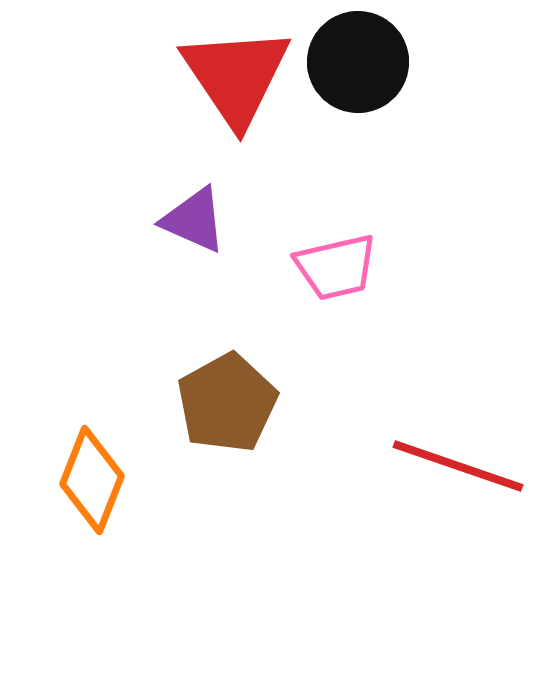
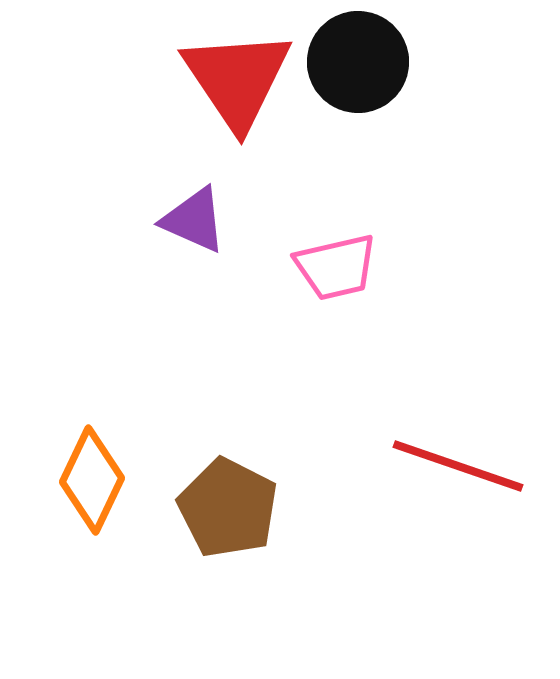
red triangle: moved 1 px right, 3 px down
brown pentagon: moved 1 px right, 105 px down; rotated 16 degrees counterclockwise
orange diamond: rotated 4 degrees clockwise
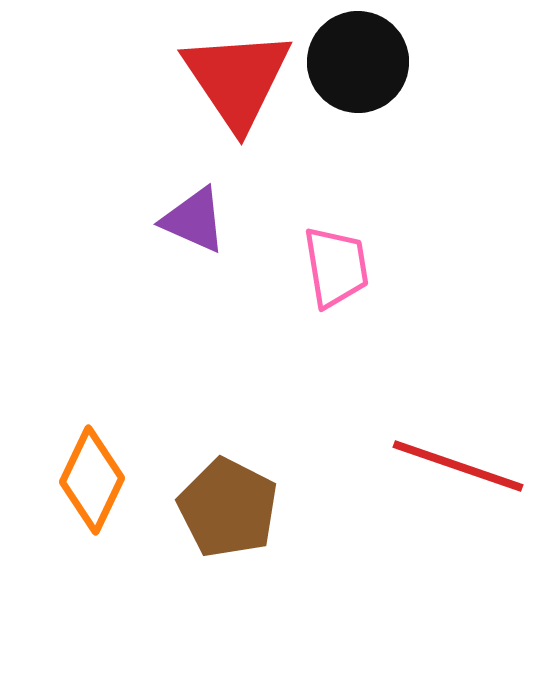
pink trapezoid: rotated 86 degrees counterclockwise
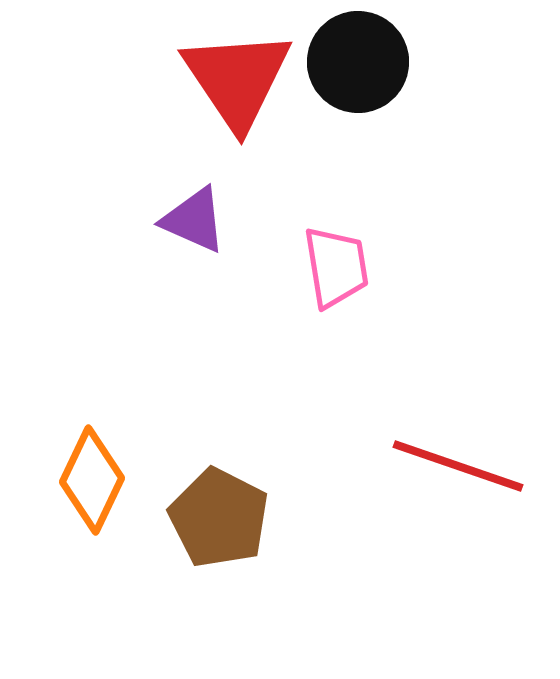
brown pentagon: moved 9 px left, 10 px down
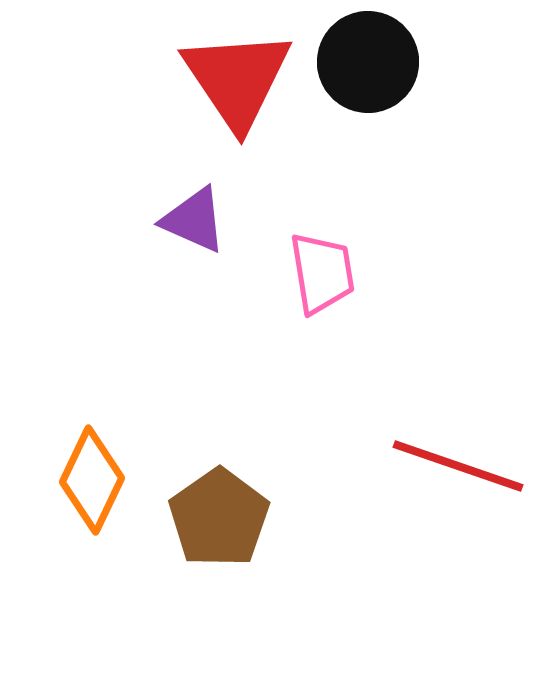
black circle: moved 10 px right
pink trapezoid: moved 14 px left, 6 px down
brown pentagon: rotated 10 degrees clockwise
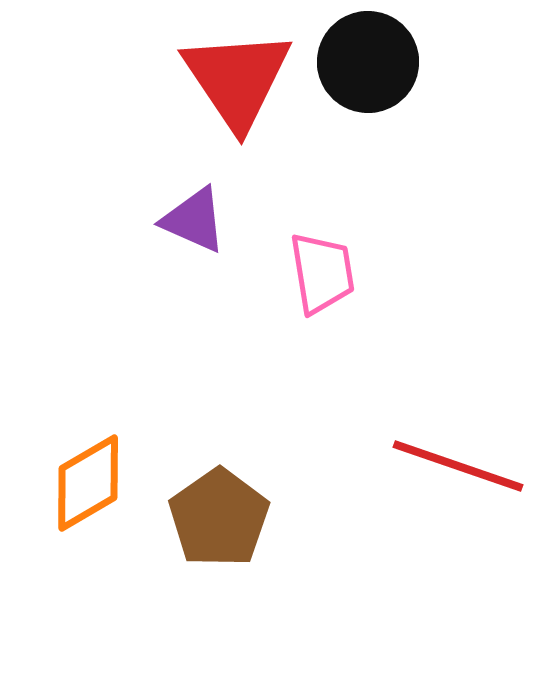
orange diamond: moved 4 px left, 3 px down; rotated 34 degrees clockwise
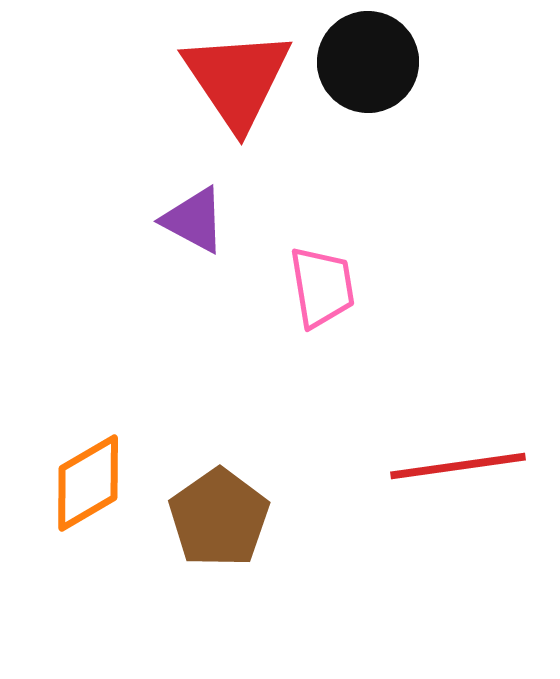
purple triangle: rotated 4 degrees clockwise
pink trapezoid: moved 14 px down
red line: rotated 27 degrees counterclockwise
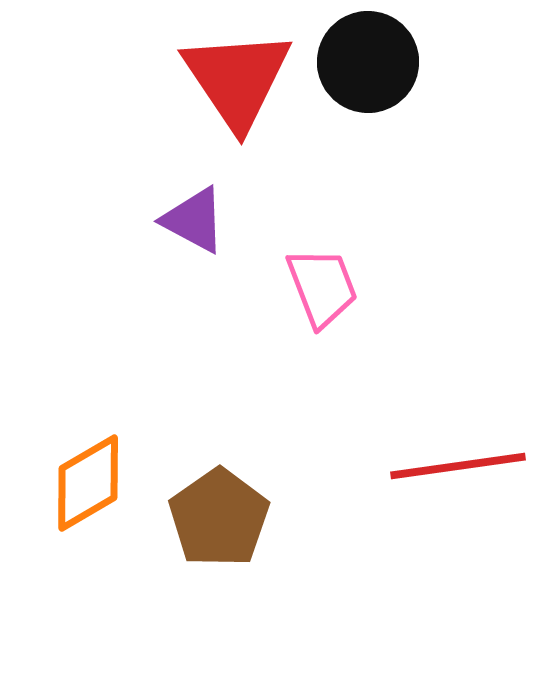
pink trapezoid: rotated 12 degrees counterclockwise
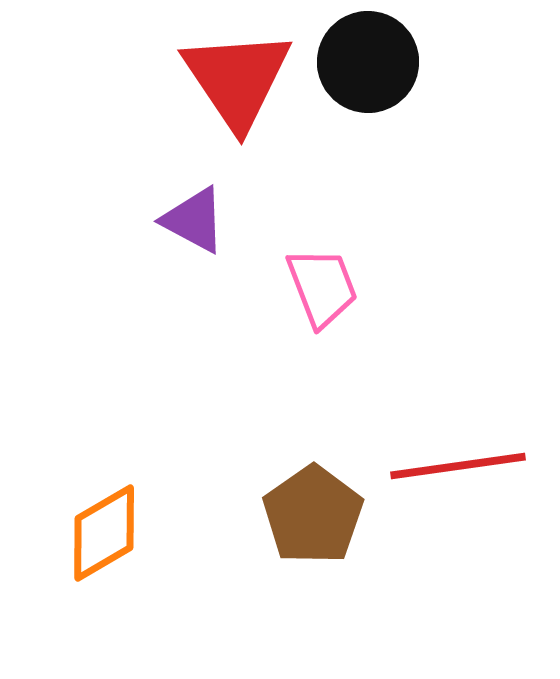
orange diamond: moved 16 px right, 50 px down
brown pentagon: moved 94 px right, 3 px up
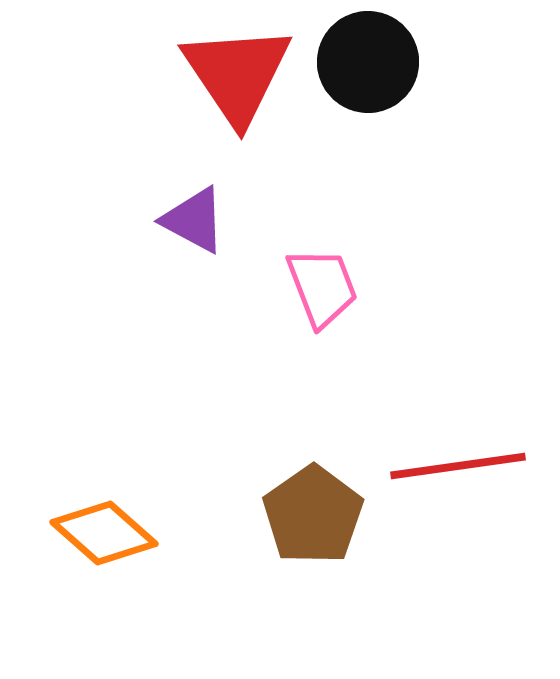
red triangle: moved 5 px up
orange diamond: rotated 72 degrees clockwise
